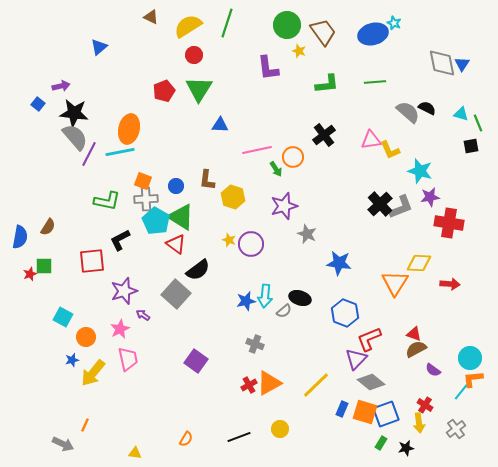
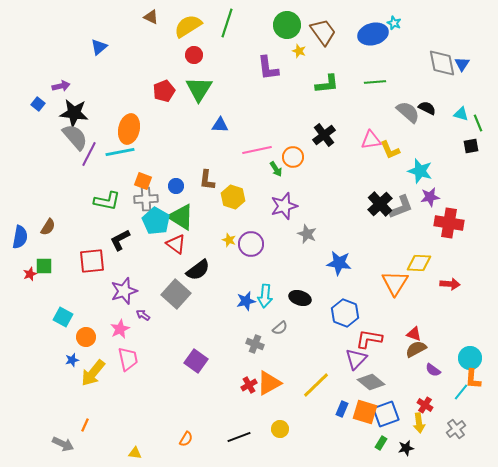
gray semicircle at (284, 311): moved 4 px left, 17 px down
red L-shape at (369, 339): rotated 32 degrees clockwise
orange L-shape at (473, 379): rotated 80 degrees counterclockwise
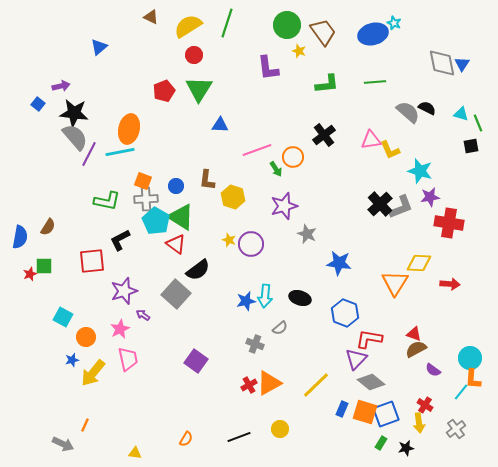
pink line at (257, 150): rotated 8 degrees counterclockwise
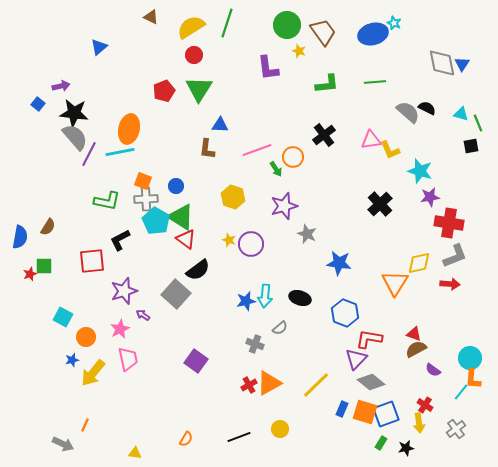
yellow semicircle at (188, 26): moved 3 px right, 1 px down
brown L-shape at (207, 180): moved 31 px up
gray L-shape at (401, 207): moved 54 px right, 49 px down
red triangle at (176, 244): moved 10 px right, 5 px up
yellow diamond at (419, 263): rotated 15 degrees counterclockwise
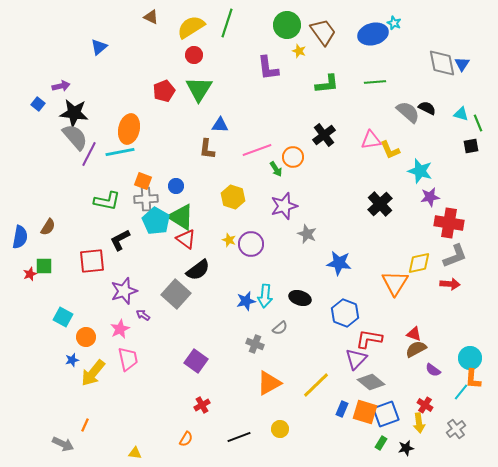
red cross at (249, 385): moved 47 px left, 20 px down
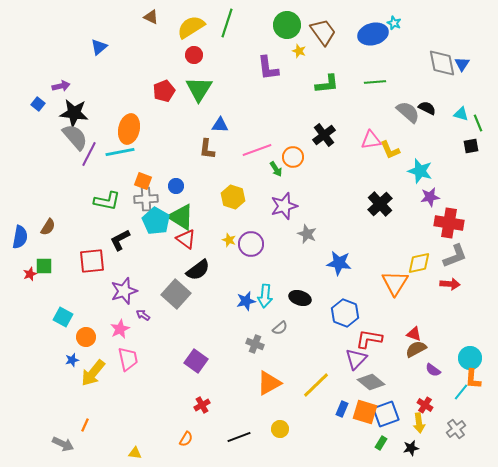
black star at (406, 448): moved 5 px right
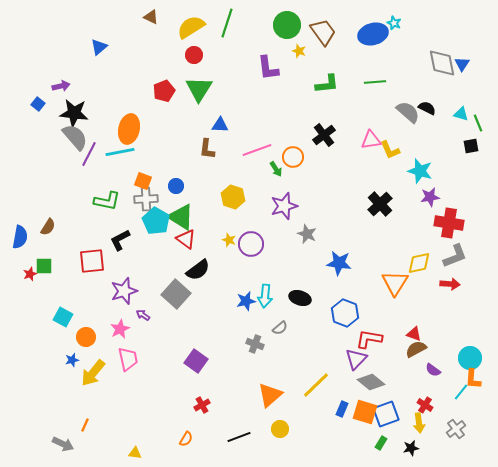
orange triangle at (269, 383): moved 1 px right, 12 px down; rotated 12 degrees counterclockwise
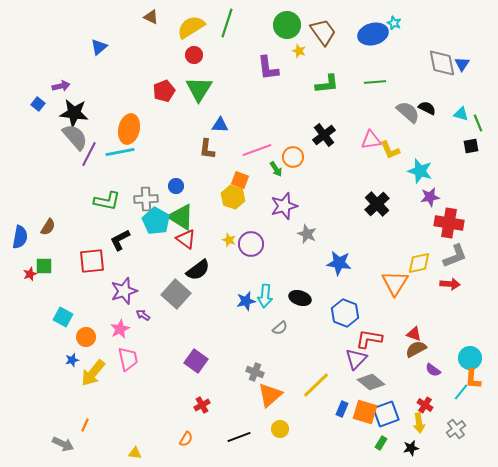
orange square at (143, 181): moved 97 px right, 1 px up
black cross at (380, 204): moved 3 px left
gray cross at (255, 344): moved 28 px down
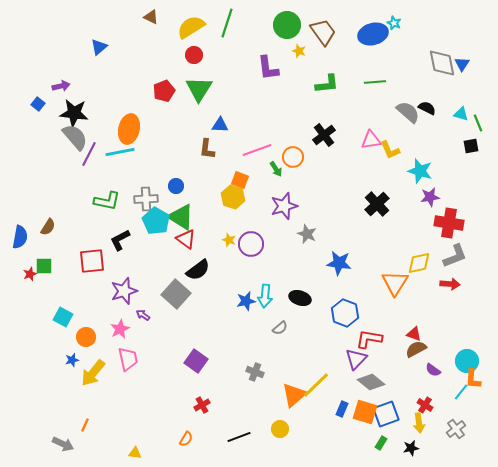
cyan circle at (470, 358): moved 3 px left, 3 px down
orange triangle at (270, 395): moved 24 px right
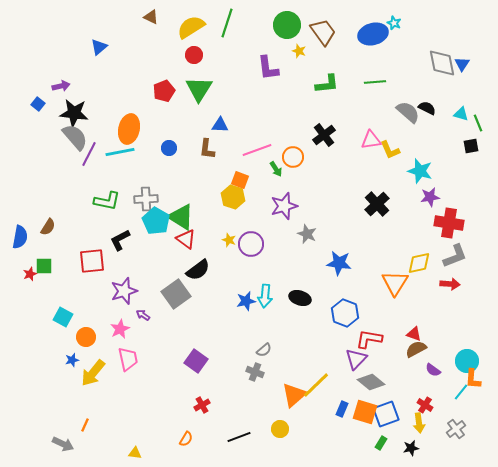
blue circle at (176, 186): moved 7 px left, 38 px up
gray square at (176, 294): rotated 12 degrees clockwise
gray semicircle at (280, 328): moved 16 px left, 22 px down
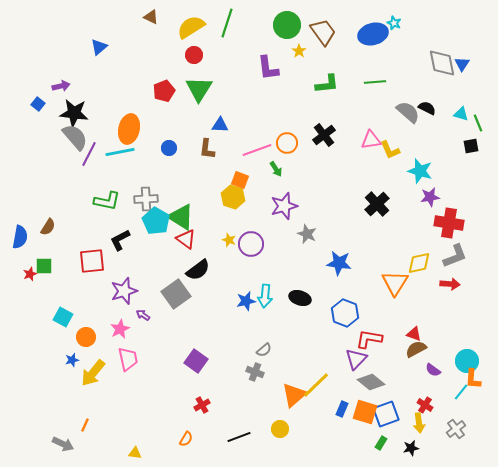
yellow star at (299, 51): rotated 16 degrees clockwise
orange circle at (293, 157): moved 6 px left, 14 px up
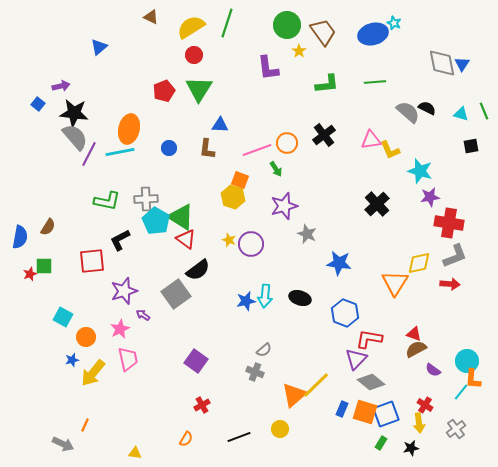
green line at (478, 123): moved 6 px right, 12 px up
